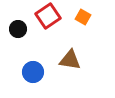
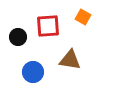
red square: moved 10 px down; rotated 30 degrees clockwise
black circle: moved 8 px down
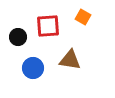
blue circle: moved 4 px up
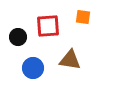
orange square: rotated 21 degrees counterclockwise
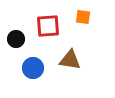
black circle: moved 2 px left, 2 px down
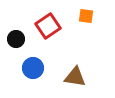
orange square: moved 3 px right, 1 px up
red square: rotated 30 degrees counterclockwise
brown triangle: moved 5 px right, 17 px down
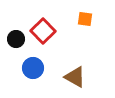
orange square: moved 1 px left, 3 px down
red square: moved 5 px left, 5 px down; rotated 10 degrees counterclockwise
brown triangle: rotated 20 degrees clockwise
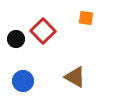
orange square: moved 1 px right, 1 px up
blue circle: moved 10 px left, 13 px down
